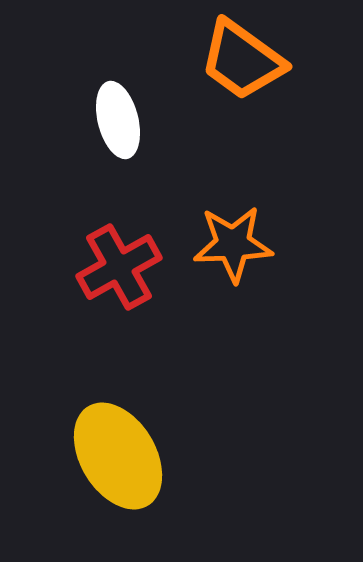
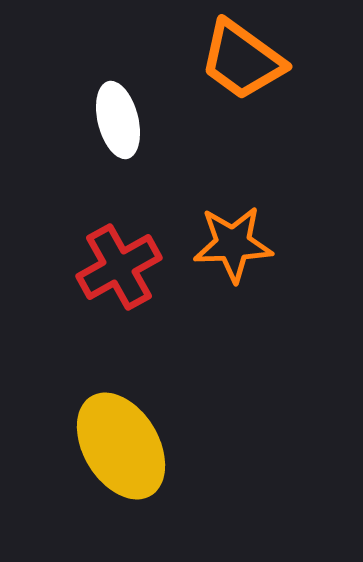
yellow ellipse: moved 3 px right, 10 px up
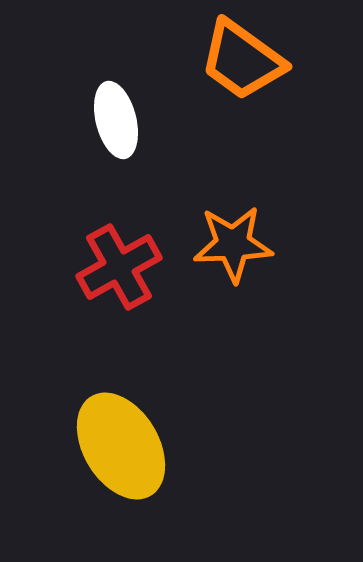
white ellipse: moved 2 px left
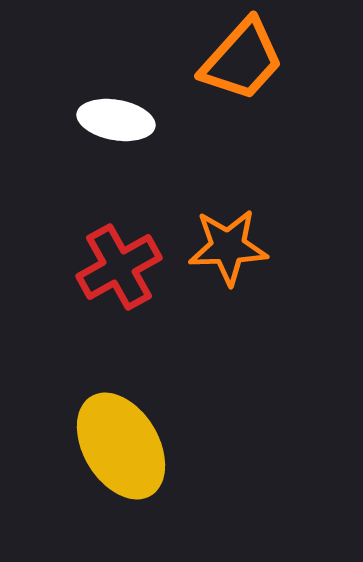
orange trapezoid: rotated 84 degrees counterclockwise
white ellipse: rotated 66 degrees counterclockwise
orange star: moved 5 px left, 3 px down
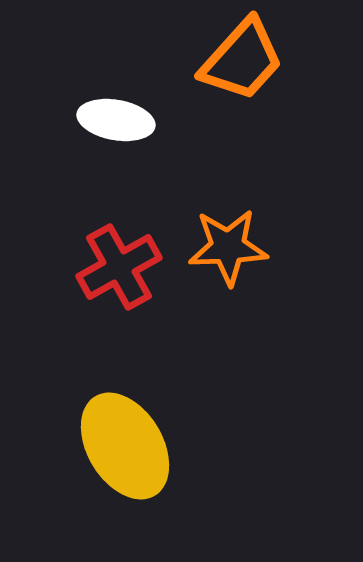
yellow ellipse: moved 4 px right
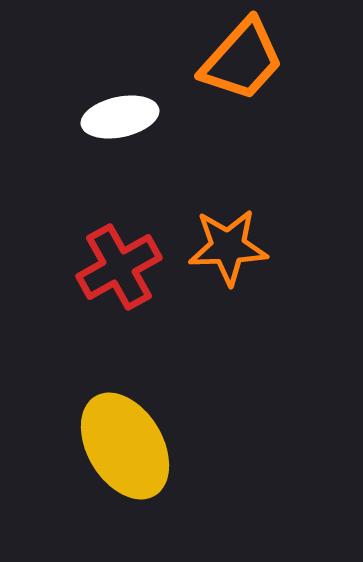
white ellipse: moved 4 px right, 3 px up; rotated 22 degrees counterclockwise
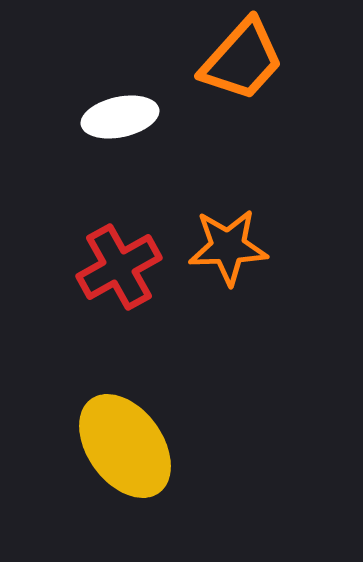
yellow ellipse: rotated 5 degrees counterclockwise
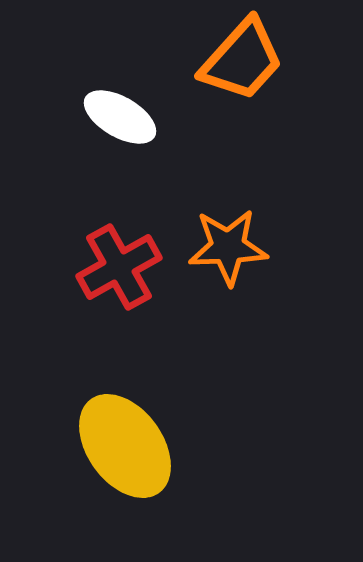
white ellipse: rotated 42 degrees clockwise
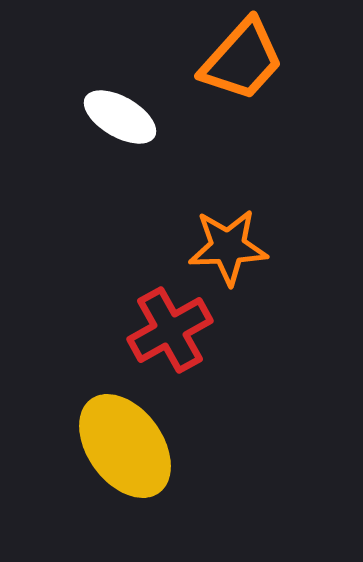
red cross: moved 51 px right, 63 px down
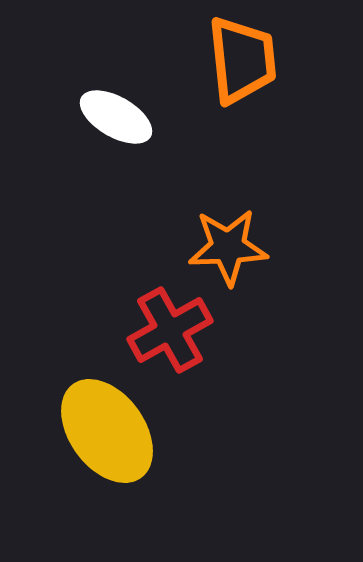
orange trapezoid: rotated 48 degrees counterclockwise
white ellipse: moved 4 px left
yellow ellipse: moved 18 px left, 15 px up
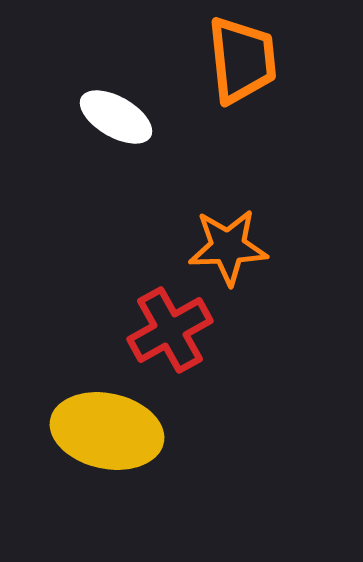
yellow ellipse: rotated 42 degrees counterclockwise
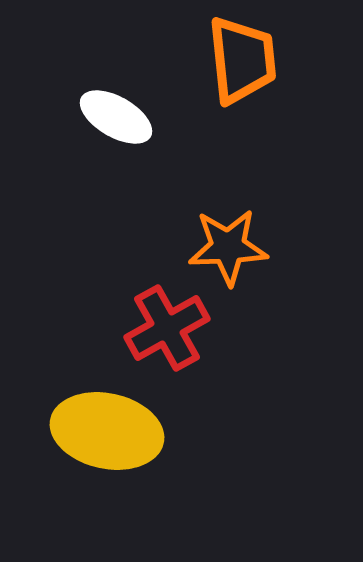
red cross: moved 3 px left, 2 px up
